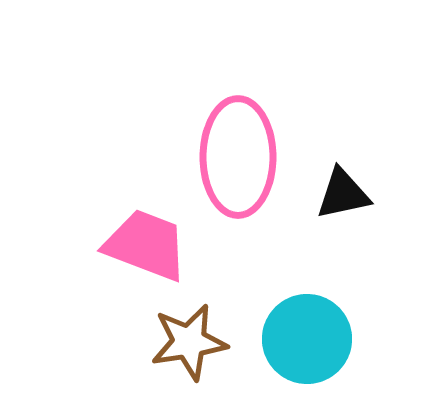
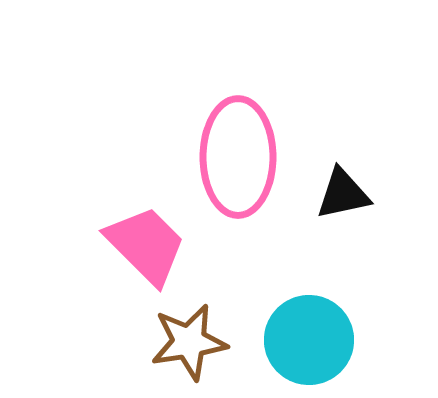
pink trapezoid: rotated 24 degrees clockwise
cyan circle: moved 2 px right, 1 px down
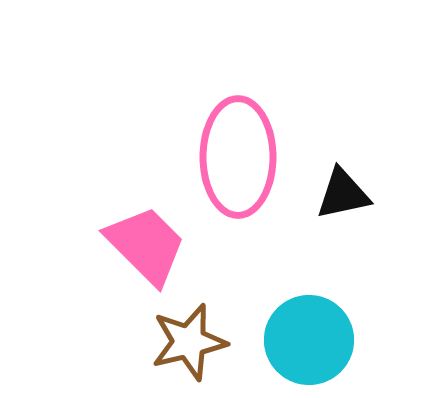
brown star: rotated 4 degrees counterclockwise
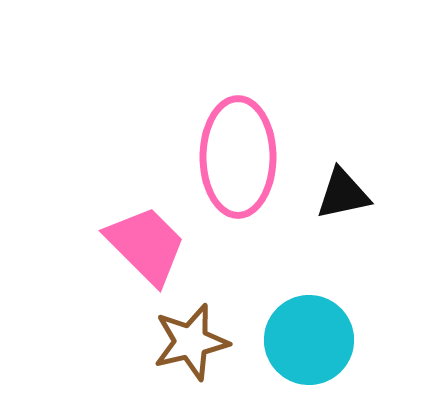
brown star: moved 2 px right
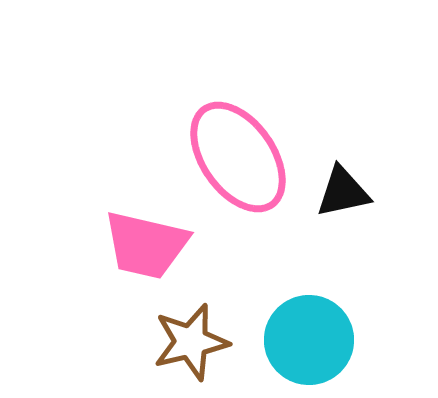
pink ellipse: rotated 35 degrees counterclockwise
black triangle: moved 2 px up
pink trapezoid: rotated 148 degrees clockwise
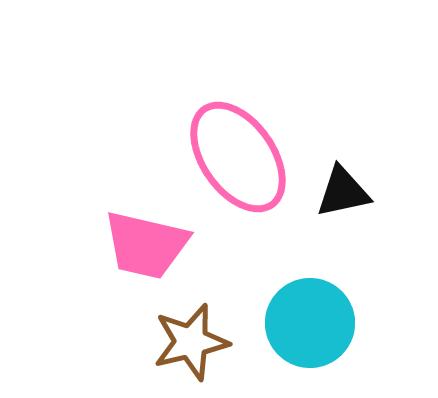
cyan circle: moved 1 px right, 17 px up
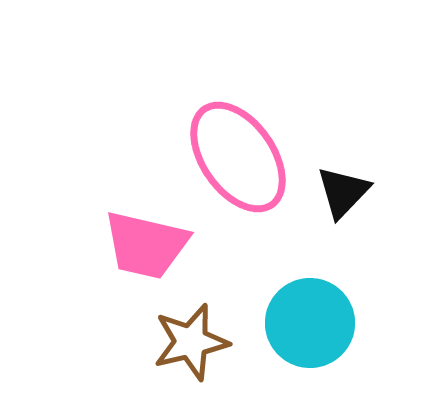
black triangle: rotated 34 degrees counterclockwise
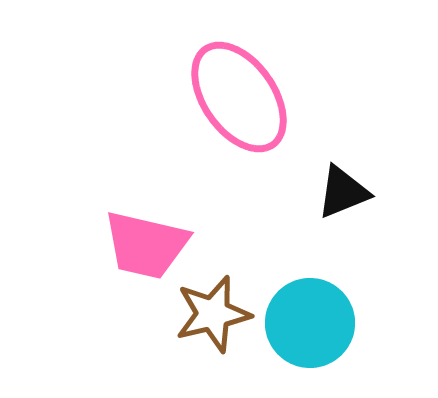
pink ellipse: moved 1 px right, 60 px up
black triangle: rotated 24 degrees clockwise
brown star: moved 22 px right, 28 px up
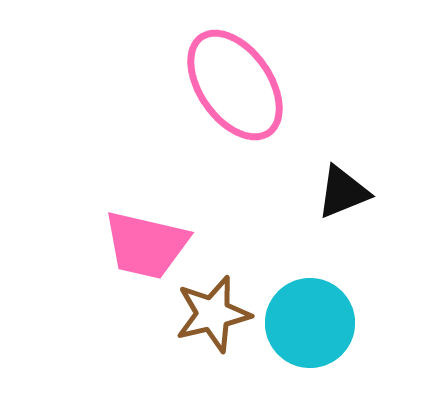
pink ellipse: moved 4 px left, 12 px up
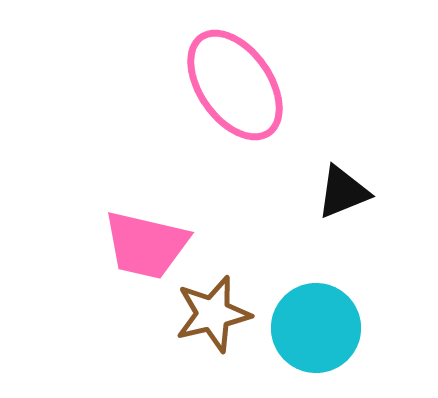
cyan circle: moved 6 px right, 5 px down
